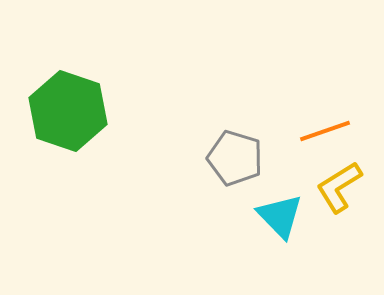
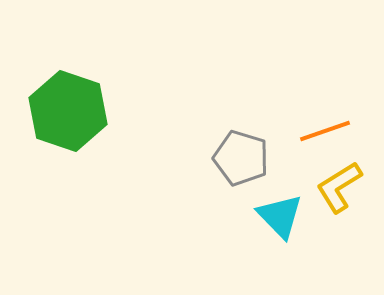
gray pentagon: moved 6 px right
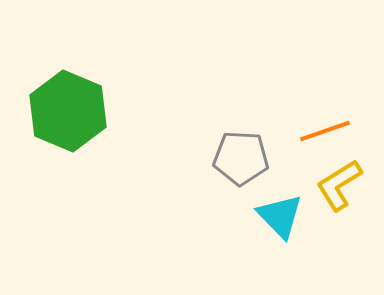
green hexagon: rotated 4 degrees clockwise
gray pentagon: rotated 14 degrees counterclockwise
yellow L-shape: moved 2 px up
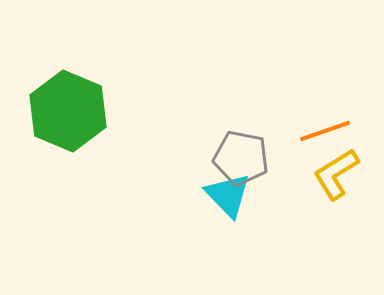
gray pentagon: rotated 8 degrees clockwise
yellow L-shape: moved 3 px left, 11 px up
cyan triangle: moved 52 px left, 21 px up
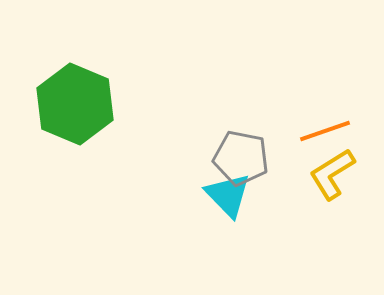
green hexagon: moved 7 px right, 7 px up
yellow L-shape: moved 4 px left
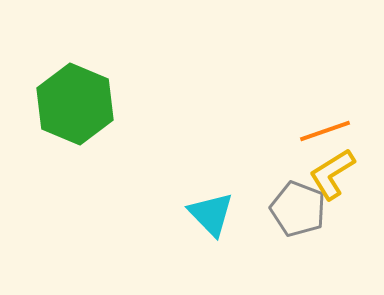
gray pentagon: moved 57 px right, 51 px down; rotated 10 degrees clockwise
cyan triangle: moved 17 px left, 19 px down
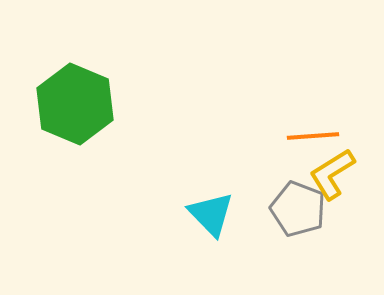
orange line: moved 12 px left, 5 px down; rotated 15 degrees clockwise
